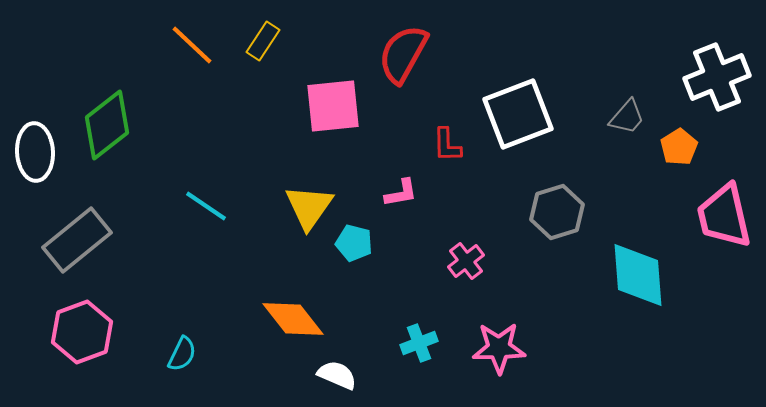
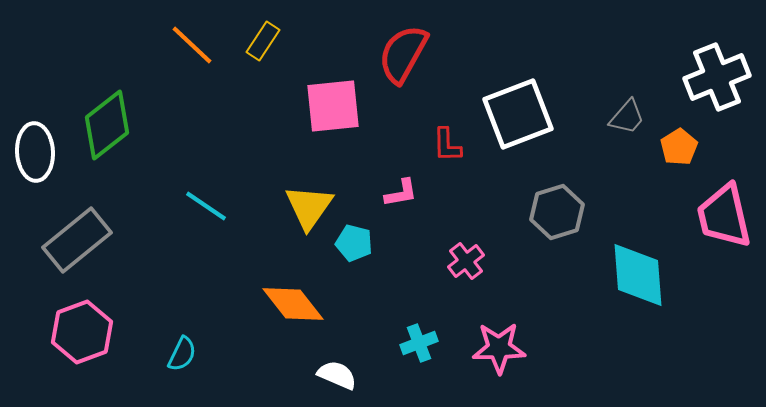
orange diamond: moved 15 px up
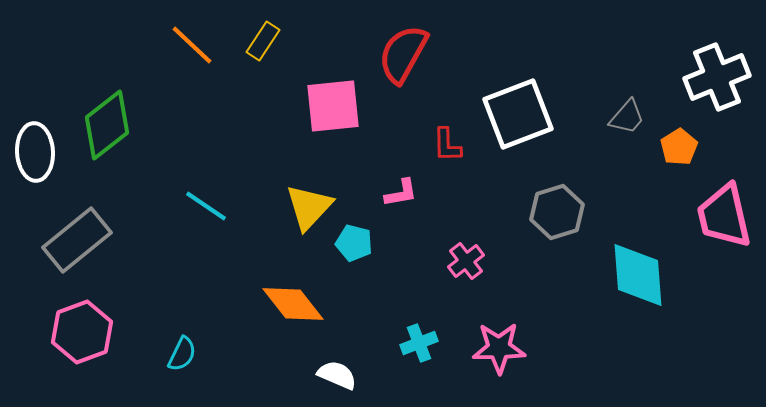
yellow triangle: rotated 8 degrees clockwise
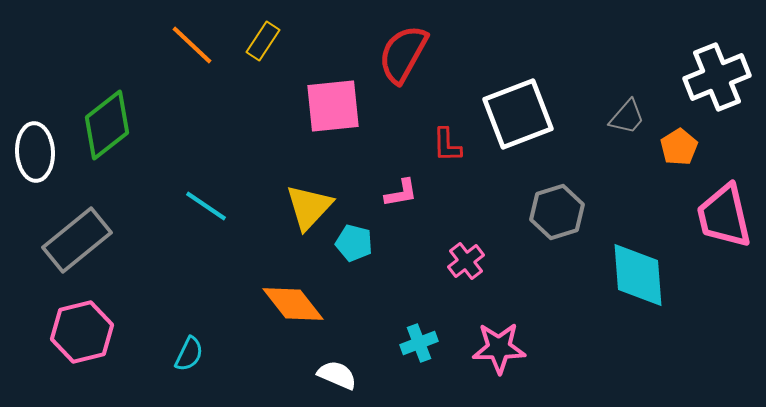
pink hexagon: rotated 6 degrees clockwise
cyan semicircle: moved 7 px right
